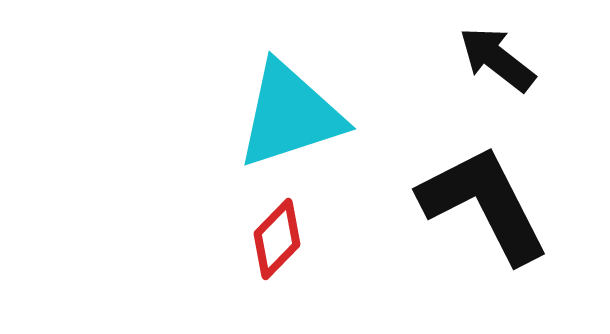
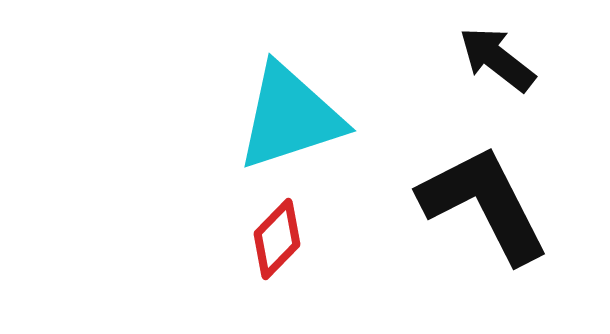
cyan triangle: moved 2 px down
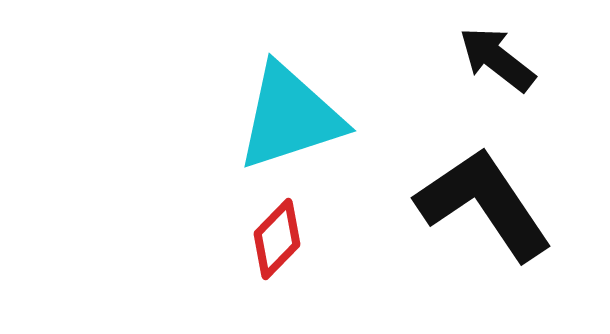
black L-shape: rotated 7 degrees counterclockwise
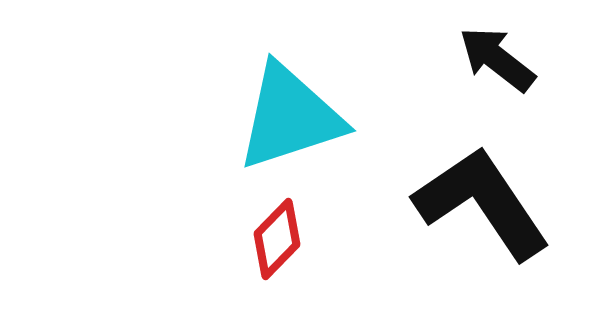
black L-shape: moved 2 px left, 1 px up
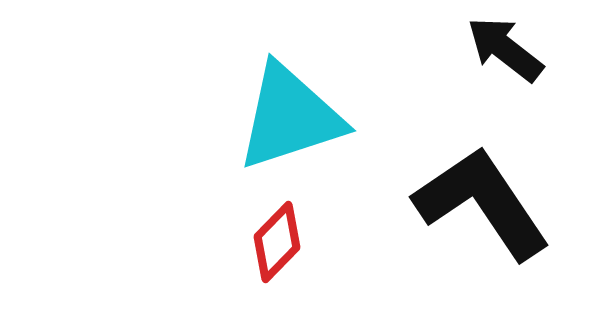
black arrow: moved 8 px right, 10 px up
red diamond: moved 3 px down
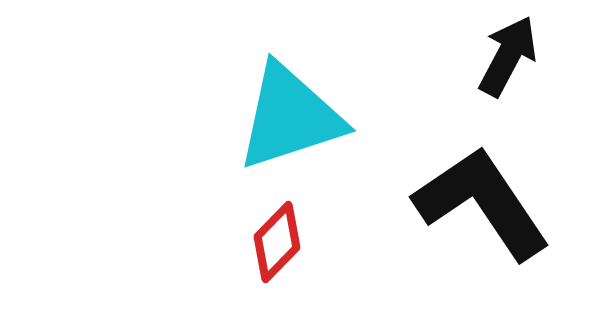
black arrow: moved 3 px right, 7 px down; rotated 80 degrees clockwise
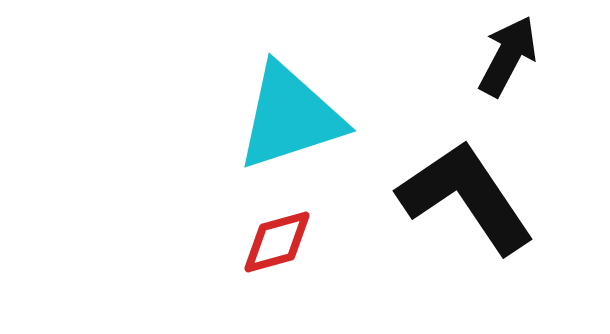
black L-shape: moved 16 px left, 6 px up
red diamond: rotated 30 degrees clockwise
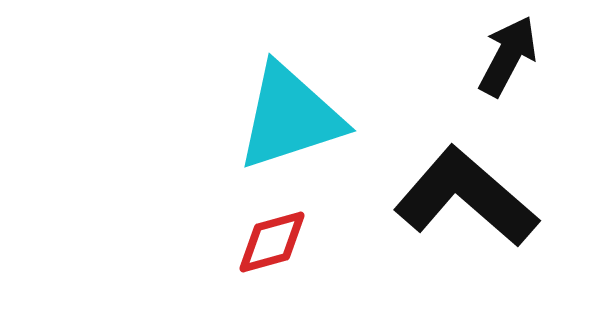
black L-shape: rotated 15 degrees counterclockwise
red diamond: moved 5 px left
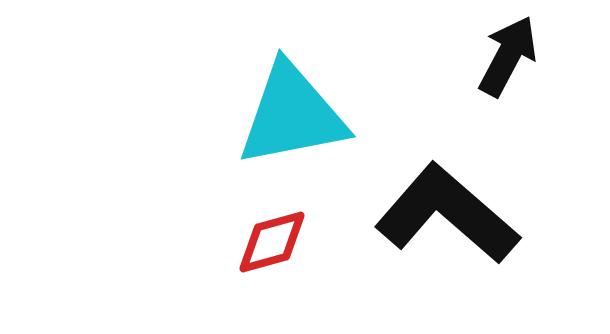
cyan triangle: moved 2 px right, 2 px up; rotated 7 degrees clockwise
black L-shape: moved 19 px left, 17 px down
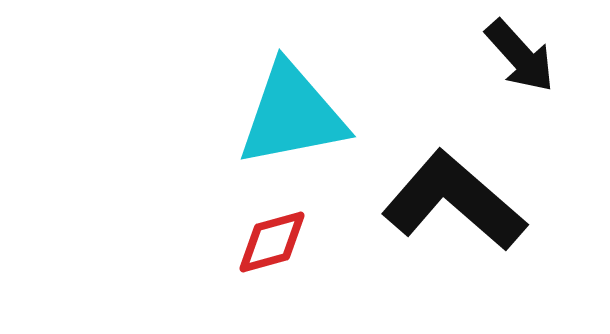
black arrow: moved 12 px right; rotated 110 degrees clockwise
black L-shape: moved 7 px right, 13 px up
